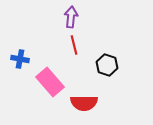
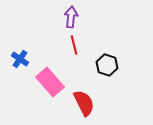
blue cross: rotated 24 degrees clockwise
red semicircle: rotated 116 degrees counterclockwise
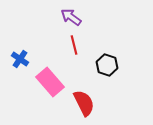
purple arrow: rotated 60 degrees counterclockwise
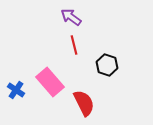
blue cross: moved 4 px left, 31 px down
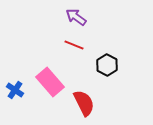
purple arrow: moved 5 px right
red line: rotated 54 degrees counterclockwise
black hexagon: rotated 10 degrees clockwise
blue cross: moved 1 px left
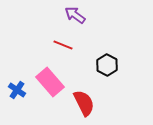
purple arrow: moved 1 px left, 2 px up
red line: moved 11 px left
blue cross: moved 2 px right
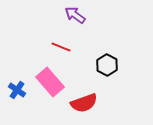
red line: moved 2 px left, 2 px down
red semicircle: rotated 96 degrees clockwise
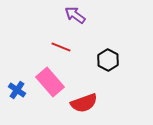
black hexagon: moved 1 px right, 5 px up
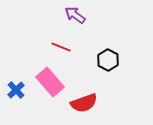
blue cross: moved 1 px left; rotated 12 degrees clockwise
